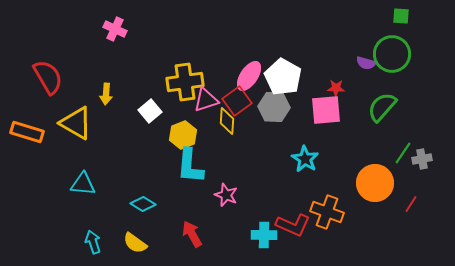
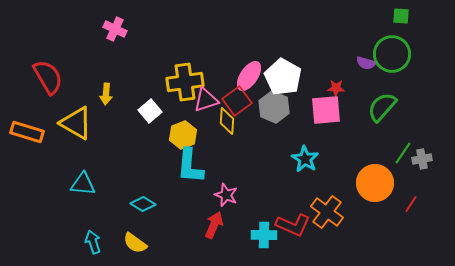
gray hexagon: rotated 20 degrees clockwise
orange cross: rotated 16 degrees clockwise
red arrow: moved 22 px right, 9 px up; rotated 52 degrees clockwise
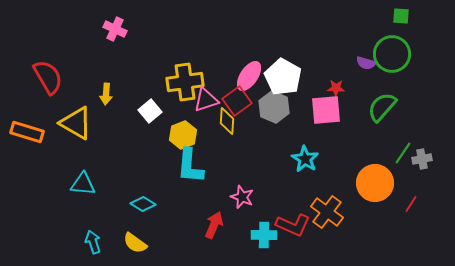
pink star: moved 16 px right, 2 px down
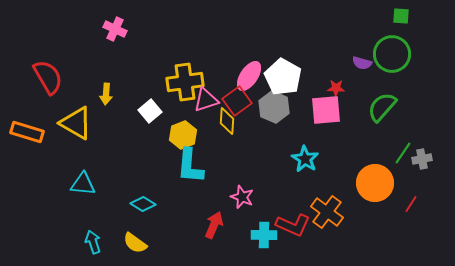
purple semicircle: moved 4 px left
